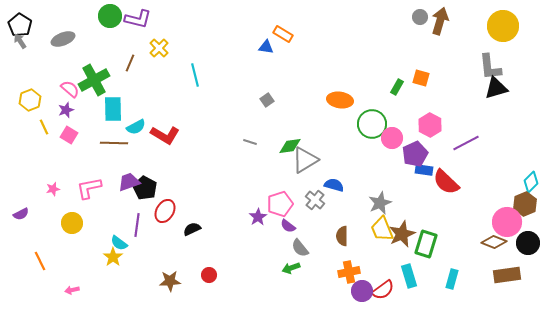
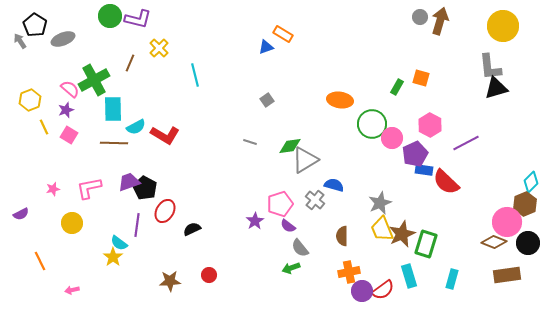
black pentagon at (20, 25): moved 15 px right
blue triangle at (266, 47): rotated 28 degrees counterclockwise
purple star at (258, 217): moved 3 px left, 4 px down
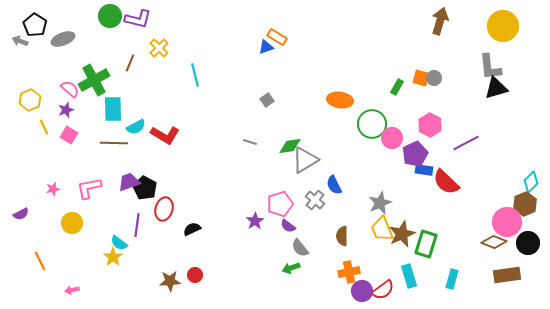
gray circle at (420, 17): moved 14 px right, 61 px down
orange rectangle at (283, 34): moved 6 px left, 3 px down
gray arrow at (20, 41): rotated 35 degrees counterclockwise
blue semicircle at (334, 185): rotated 132 degrees counterclockwise
red ellipse at (165, 211): moved 1 px left, 2 px up; rotated 15 degrees counterclockwise
red circle at (209, 275): moved 14 px left
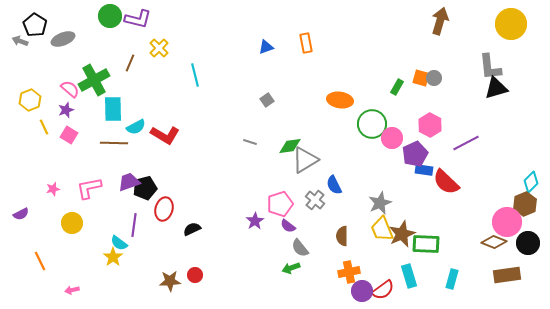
yellow circle at (503, 26): moved 8 px right, 2 px up
orange rectangle at (277, 37): moved 29 px right, 6 px down; rotated 48 degrees clockwise
black pentagon at (145, 188): rotated 30 degrees clockwise
purple line at (137, 225): moved 3 px left
green rectangle at (426, 244): rotated 76 degrees clockwise
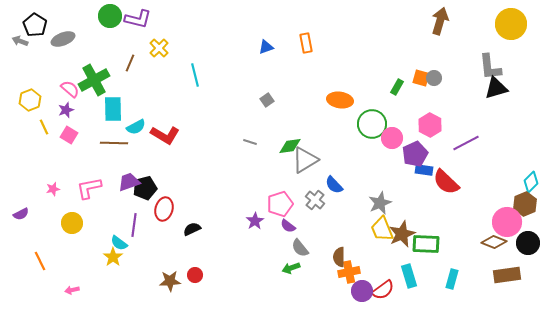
blue semicircle at (334, 185): rotated 18 degrees counterclockwise
brown semicircle at (342, 236): moved 3 px left, 21 px down
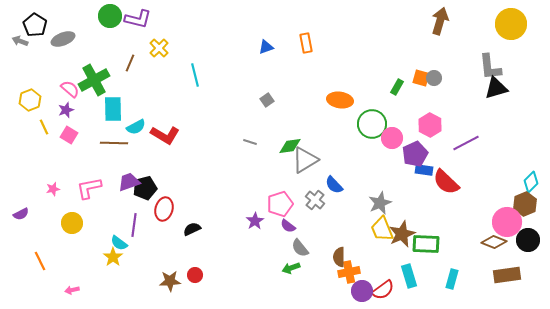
black circle at (528, 243): moved 3 px up
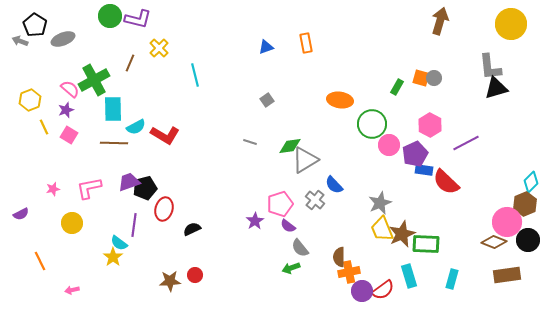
pink circle at (392, 138): moved 3 px left, 7 px down
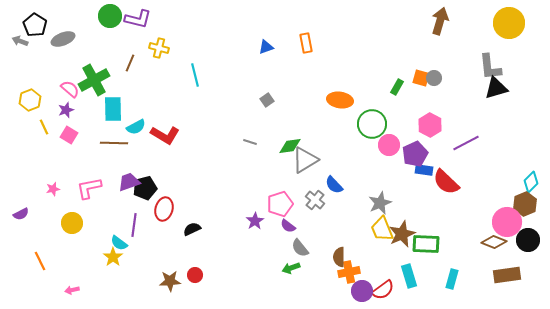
yellow circle at (511, 24): moved 2 px left, 1 px up
yellow cross at (159, 48): rotated 30 degrees counterclockwise
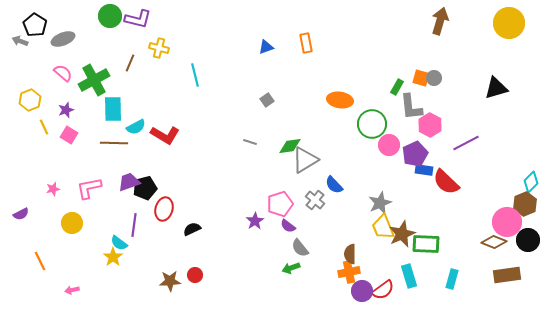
gray L-shape at (490, 67): moved 79 px left, 40 px down
pink semicircle at (70, 89): moved 7 px left, 16 px up
yellow trapezoid at (382, 229): moved 1 px right, 2 px up
brown semicircle at (339, 257): moved 11 px right, 3 px up
